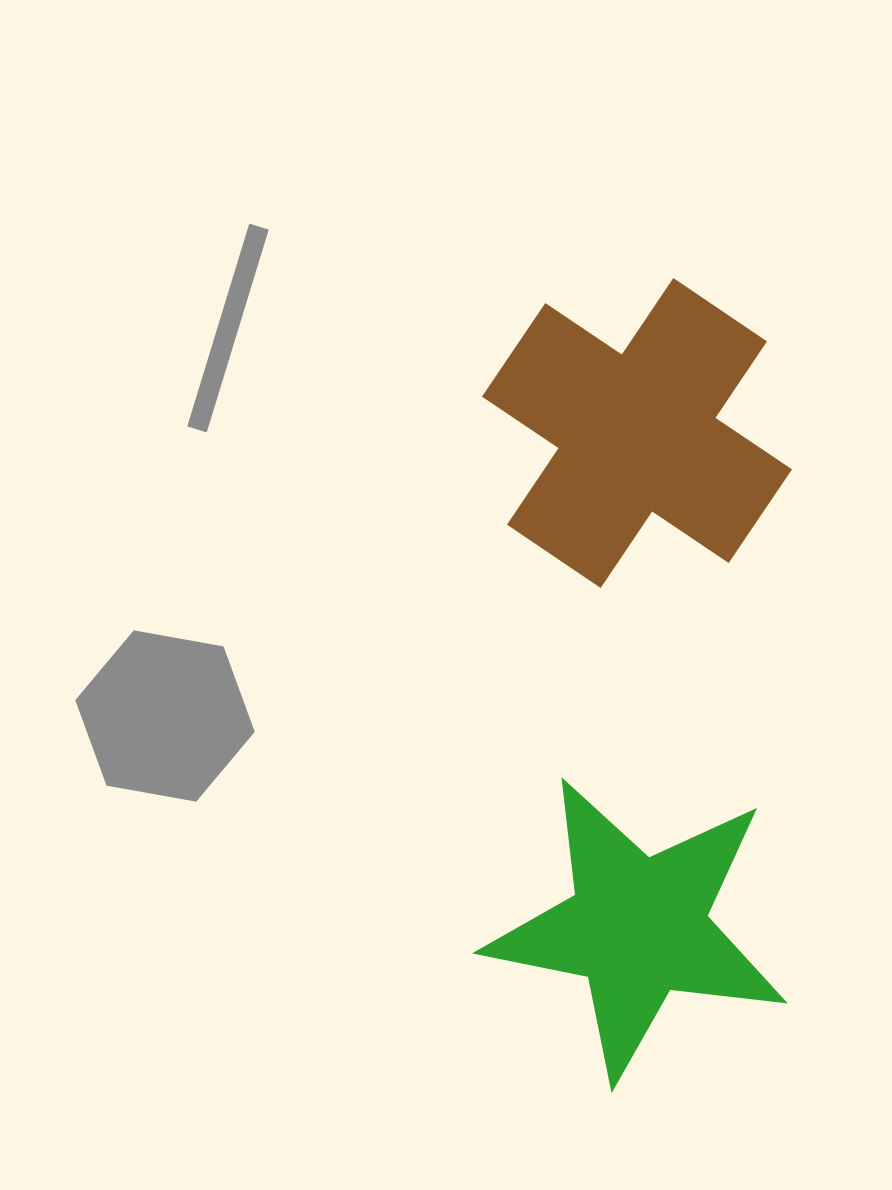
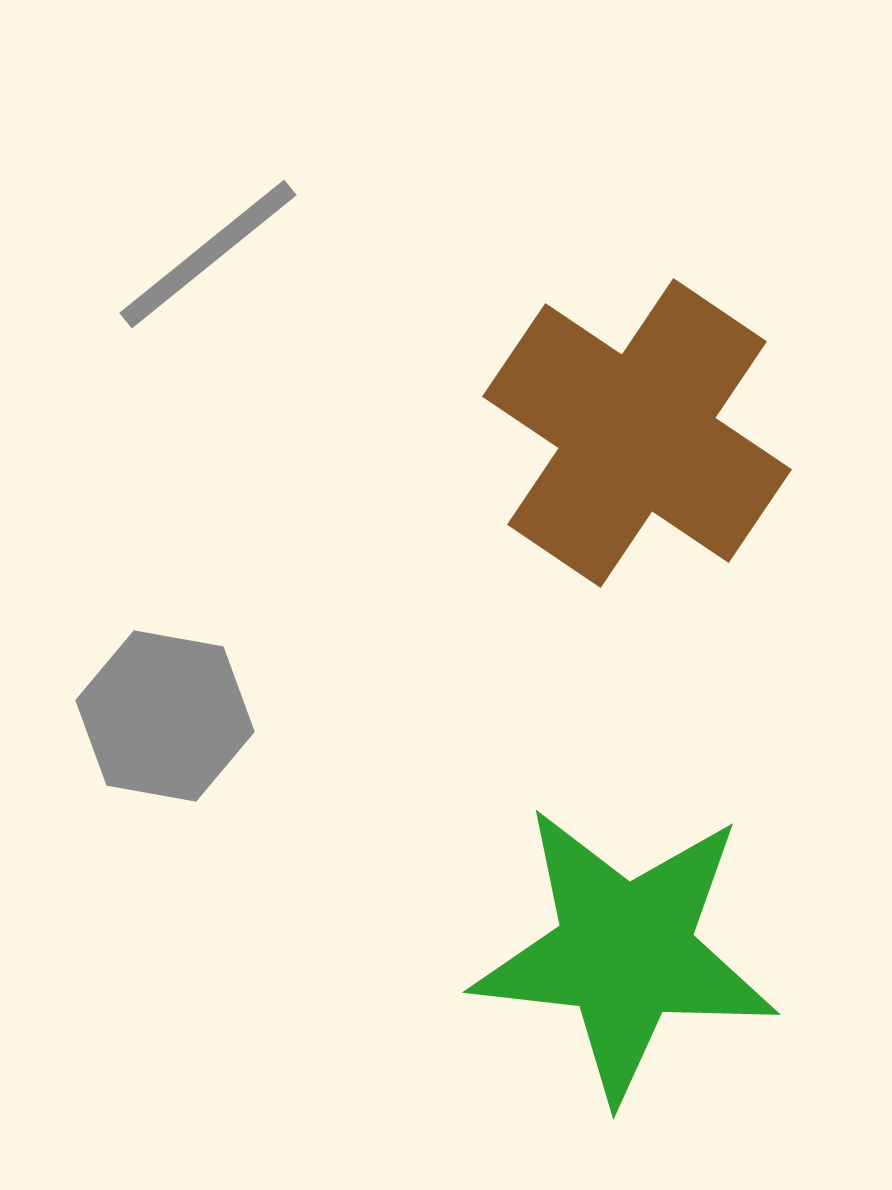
gray line: moved 20 px left, 74 px up; rotated 34 degrees clockwise
green star: moved 13 px left, 25 px down; rotated 5 degrees counterclockwise
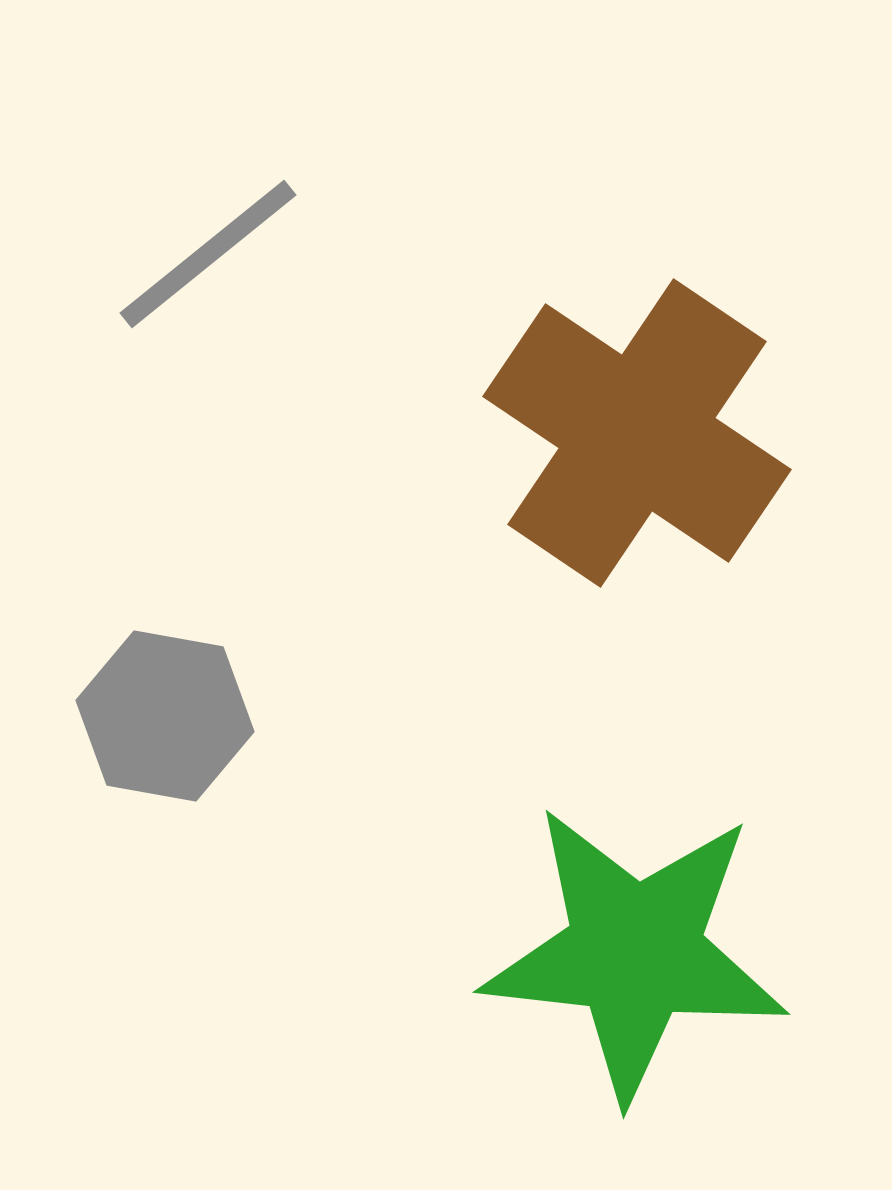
green star: moved 10 px right
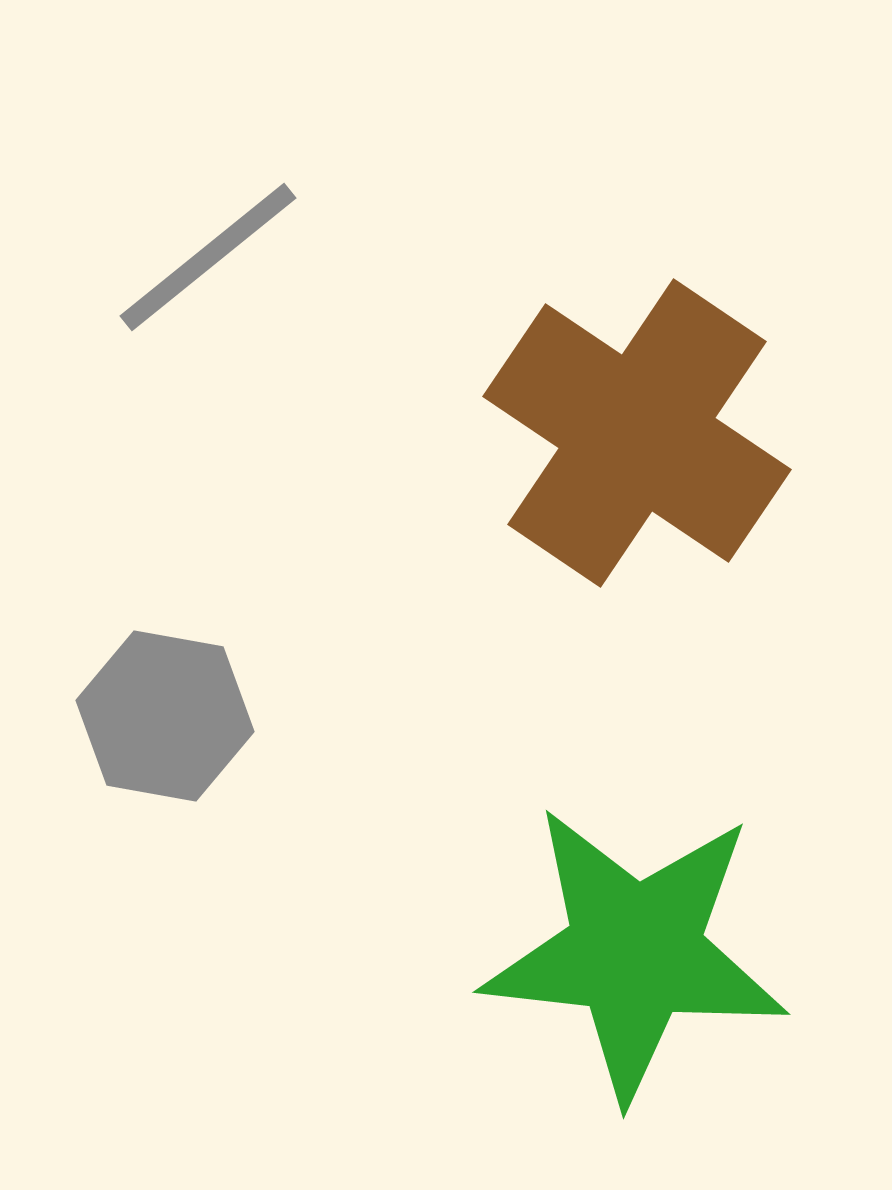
gray line: moved 3 px down
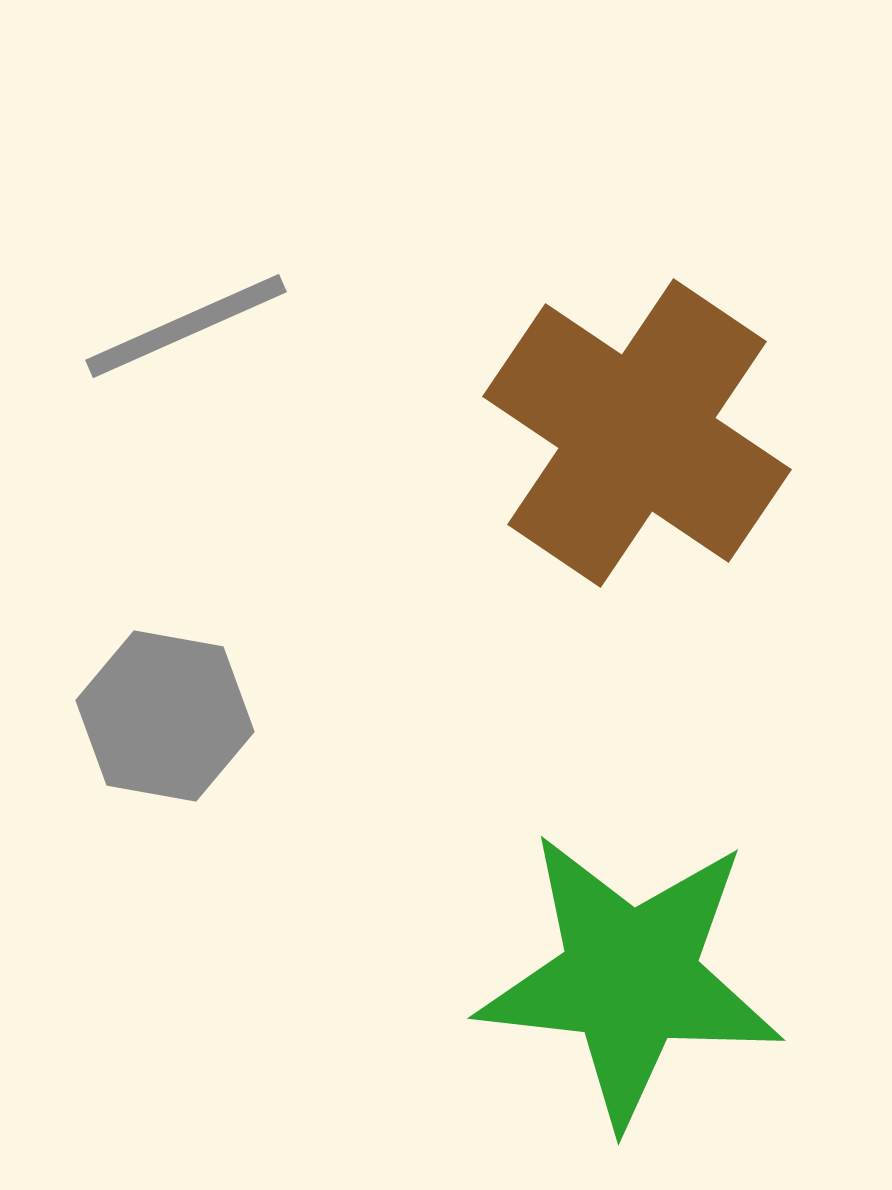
gray line: moved 22 px left, 69 px down; rotated 15 degrees clockwise
green star: moved 5 px left, 26 px down
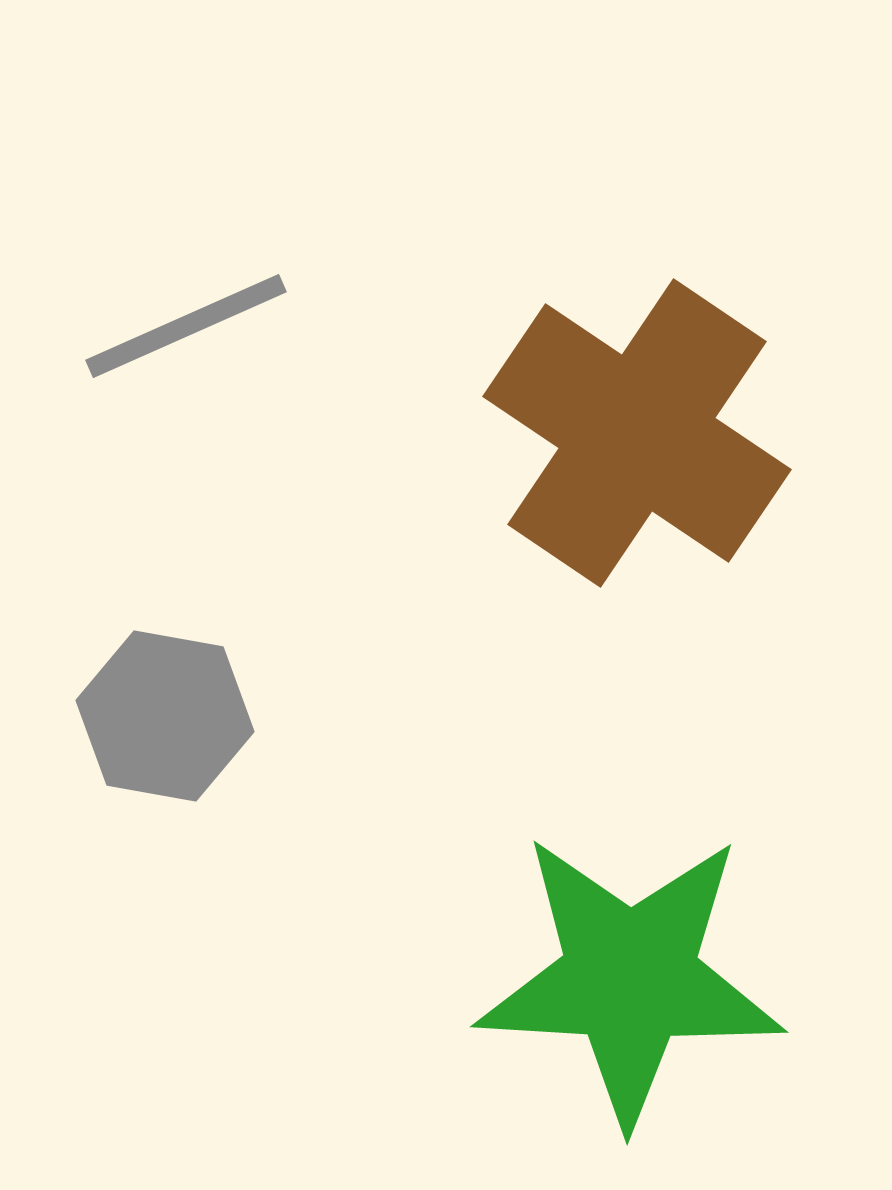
green star: rotated 3 degrees counterclockwise
